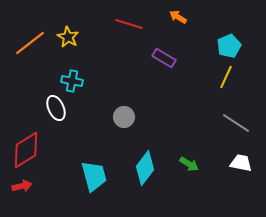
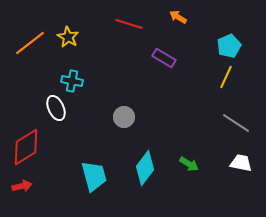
red diamond: moved 3 px up
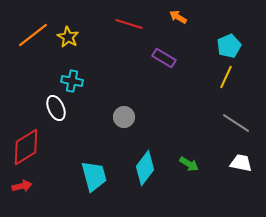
orange line: moved 3 px right, 8 px up
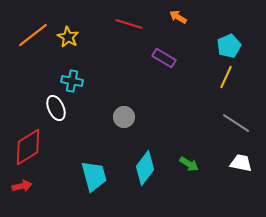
red diamond: moved 2 px right
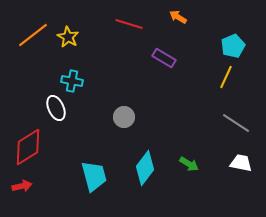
cyan pentagon: moved 4 px right
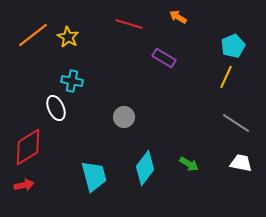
red arrow: moved 2 px right, 1 px up
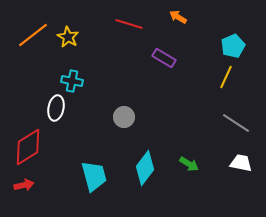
white ellipse: rotated 35 degrees clockwise
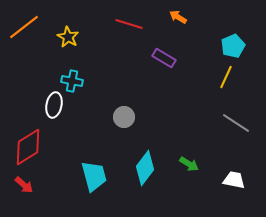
orange line: moved 9 px left, 8 px up
white ellipse: moved 2 px left, 3 px up
white trapezoid: moved 7 px left, 17 px down
red arrow: rotated 54 degrees clockwise
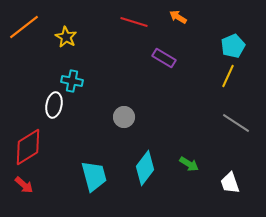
red line: moved 5 px right, 2 px up
yellow star: moved 2 px left
yellow line: moved 2 px right, 1 px up
white trapezoid: moved 4 px left, 3 px down; rotated 120 degrees counterclockwise
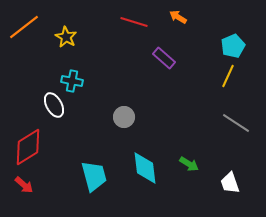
purple rectangle: rotated 10 degrees clockwise
white ellipse: rotated 40 degrees counterclockwise
cyan diamond: rotated 44 degrees counterclockwise
